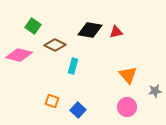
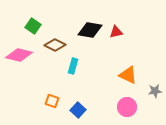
orange triangle: rotated 24 degrees counterclockwise
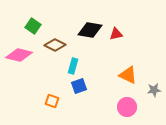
red triangle: moved 2 px down
gray star: moved 1 px left, 1 px up
blue square: moved 1 px right, 24 px up; rotated 28 degrees clockwise
